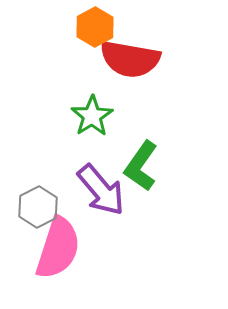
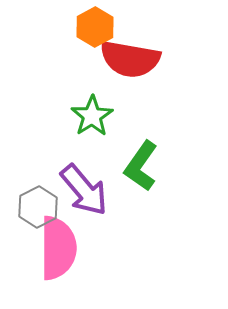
purple arrow: moved 17 px left
pink semicircle: rotated 18 degrees counterclockwise
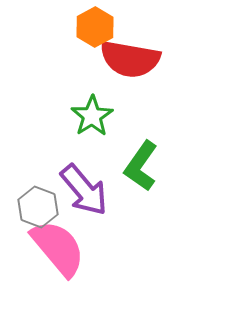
gray hexagon: rotated 12 degrees counterclockwise
pink semicircle: rotated 40 degrees counterclockwise
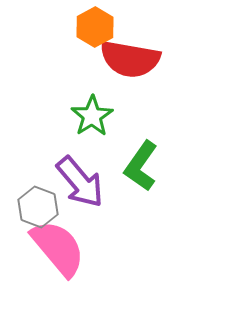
purple arrow: moved 4 px left, 8 px up
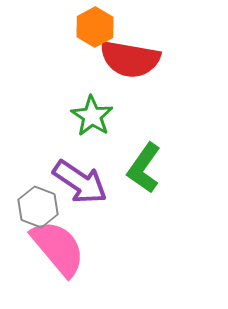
green star: rotated 6 degrees counterclockwise
green L-shape: moved 3 px right, 2 px down
purple arrow: rotated 16 degrees counterclockwise
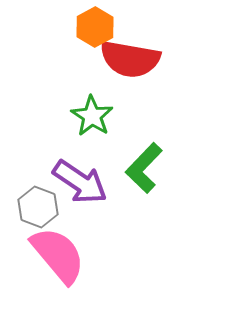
green L-shape: rotated 9 degrees clockwise
pink semicircle: moved 7 px down
